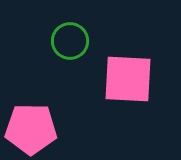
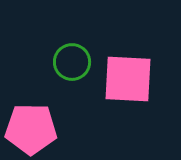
green circle: moved 2 px right, 21 px down
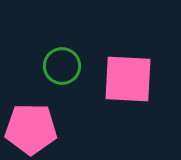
green circle: moved 10 px left, 4 px down
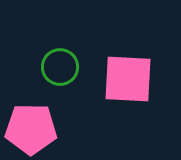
green circle: moved 2 px left, 1 px down
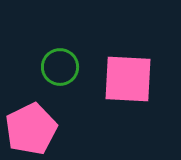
pink pentagon: rotated 27 degrees counterclockwise
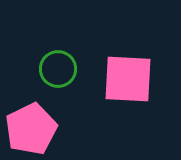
green circle: moved 2 px left, 2 px down
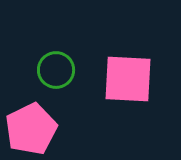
green circle: moved 2 px left, 1 px down
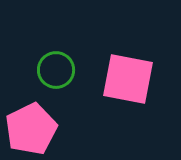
pink square: rotated 8 degrees clockwise
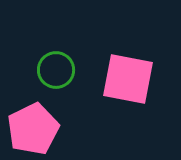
pink pentagon: moved 2 px right
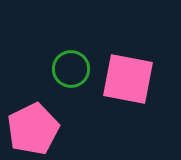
green circle: moved 15 px right, 1 px up
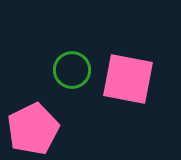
green circle: moved 1 px right, 1 px down
